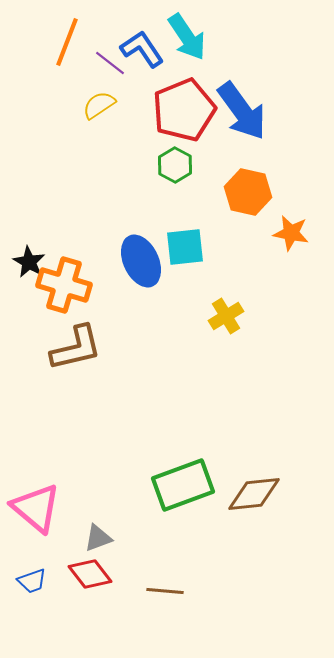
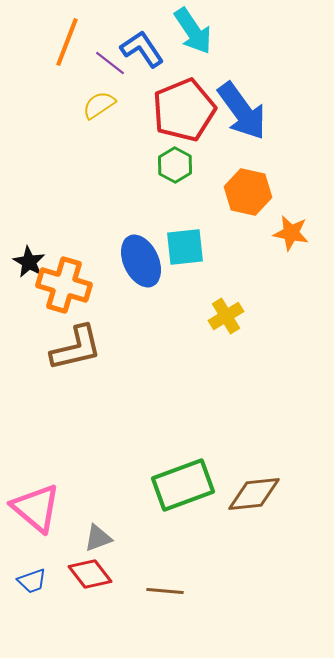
cyan arrow: moved 6 px right, 6 px up
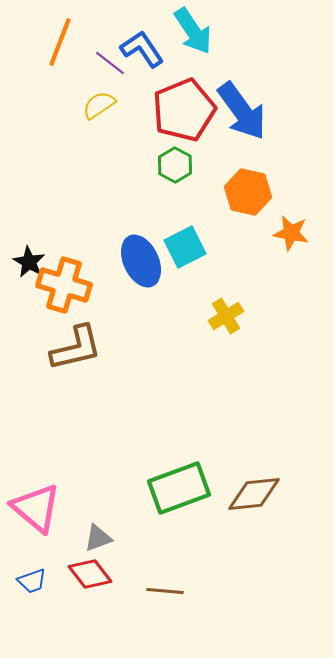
orange line: moved 7 px left
cyan square: rotated 21 degrees counterclockwise
green rectangle: moved 4 px left, 3 px down
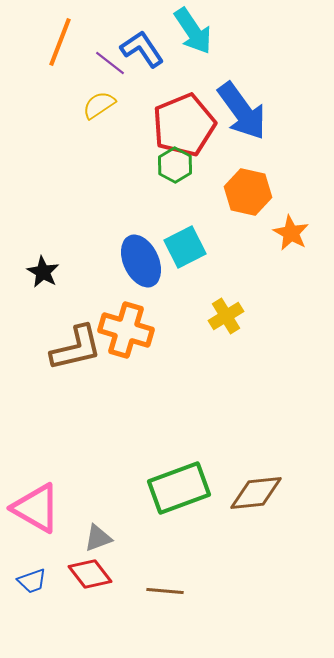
red pentagon: moved 15 px down
orange star: rotated 18 degrees clockwise
black star: moved 14 px right, 10 px down
orange cross: moved 62 px right, 45 px down
brown diamond: moved 2 px right, 1 px up
pink triangle: rotated 10 degrees counterclockwise
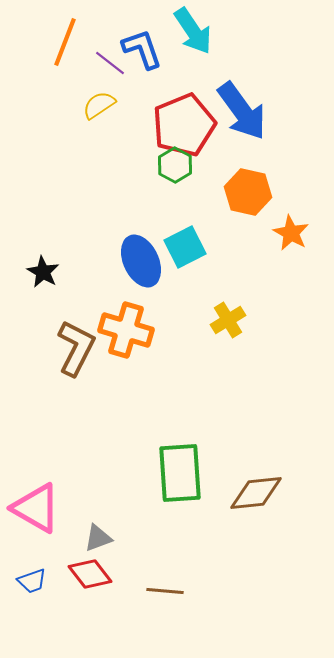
orange line: moved 5 px right
blue L-shape: rotated 15 degrees clockwise
yellow cross: moved 2 px right, 4 px down
brown L-shape: rotated 50 degrees counterclockwise
green rectangle: moved 1 px right, 15 px up; rotated 74 degrees counterclockwise
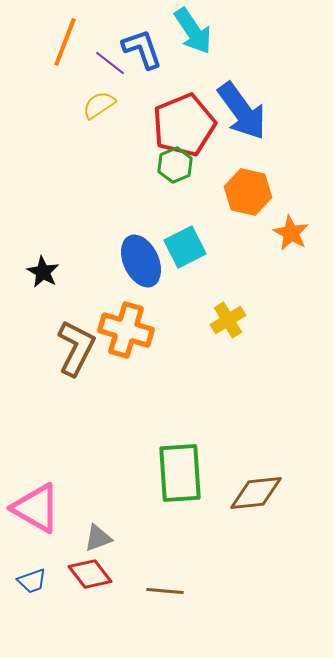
green hexagon: rotated 8 degrees clockwise
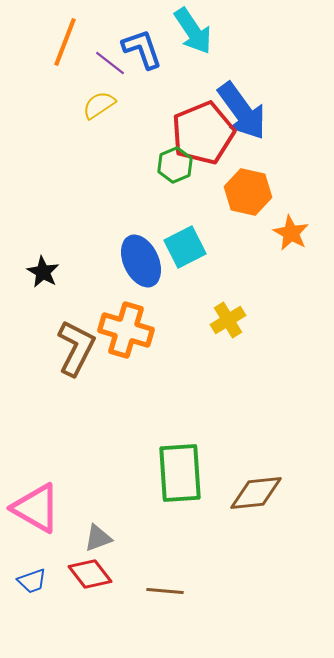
red pentagon: moved 19 px right, 8 px down
